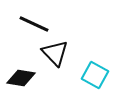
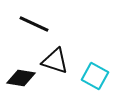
black triangle: moved 8 px down; rotated 28 degrees counterclockwise
cyan square: moved 1 px down
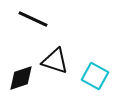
black line: moved 1 px left, 5 px up
black diamond: rotated 28 degrees counterclockwise
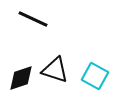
black triangle: moved 9 px down
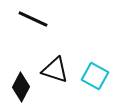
black diamond: moved 9 px down; rotated 44 degrees counterclockwise
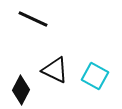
black triangle: rotated 8 degrees clockwise
black diamond: moved 3 px down
